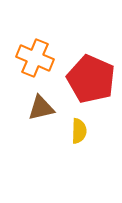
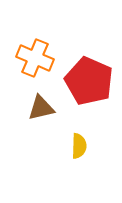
red pentagon: moved 2 px left, 2 px down
yellow semicircle: moved 15 px down
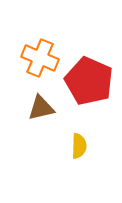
orange cross: moved 5 px right
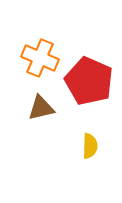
yellow semicircle: moved 11 px right
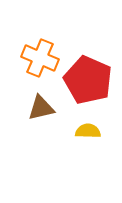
red pentagon: moved 1 px left, 1 px up
yellow semicircle: moved 2 px left, 15 px up; rotated 90 degrees counterclockwise
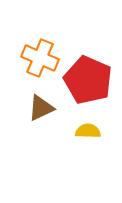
brown triangle: rotated 12 degrees counterclockwise
